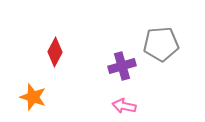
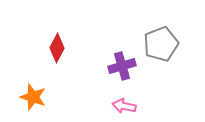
gray pentagon: rotated 16 degrees counterclockwise
red diamond: moved 2 px right, 4 px up
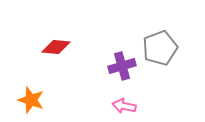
gray pentagon: moved 1 px left, 4 px down
red diamond: moved 1 px left, 1 px up; rotated 68 degrees clockwise
orange star: moved 2 px left, 3 px down
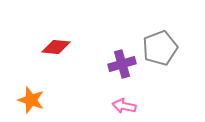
purple cross: moved 2 px up
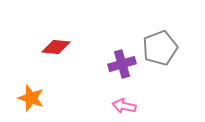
orange star: moved 2 px up
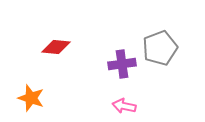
purple cross: rotated 8 degrees clockwise
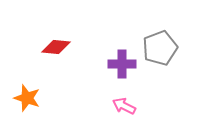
purple cross: rotated 8 degrees clockwise
orange star: moved 4 px left
pink arrow: rotated 15 degrees clockwise
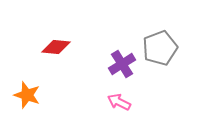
purple cross: rotated 32 degrees counterclockwise
orange star: moved 3 px up
pink arrow: moved 5 px left, 4 px up
